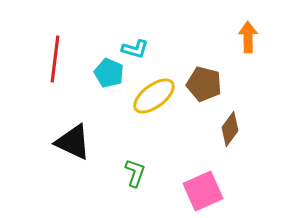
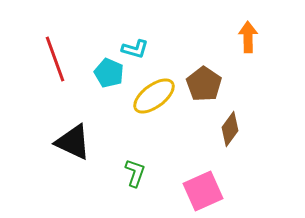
red line: rotated 27 degrees counterclockwise
brown pentagon: rotated 20 degrees clockwise
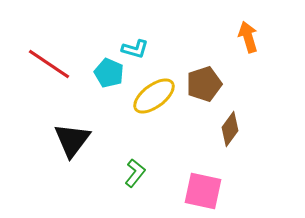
orange arrow: rotated 16 degrees counterclockwise
red line: moved 6 px left, 5 px down; rotated 36 degrees counterclockwise
brown pentagon: rotated 20 degrees clockwise
black triangle: moved 1 px left, 2 px up; rotated 42 degrees clockwise
green L-shape: rotated 20 degrees clockwise
pink square: rotated 36 degrees clockwise
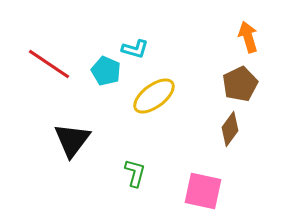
cyan pentagon: moved 3 px left, 2 px up
brown pentagon: moved 36 px right; rotated 8 degrees counterclockwise
green L-shape: rotated 24 degrees counterclockwise
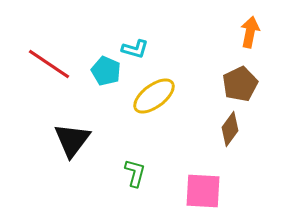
orange arrow: moved 2 px right, 5 px up; rotated 28 degrees clockwise
pink square: rotated 9 degrees counterclockwise
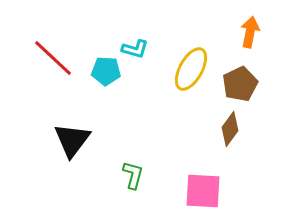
red line: moved 4 px right, 6 px up; rotated 9 degrees clockwise
cyan pentagon: rotated 20 degrees counterclockwise
yellow ellipse: moved 37 px right, 27 px up; rotated 24 degrees counterclockwise
green L-shape: moved 2 px left, 2 px down
